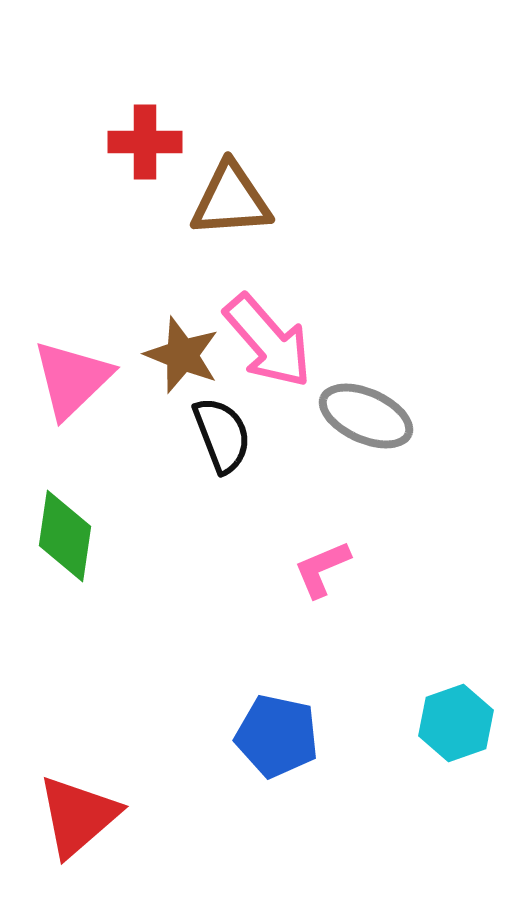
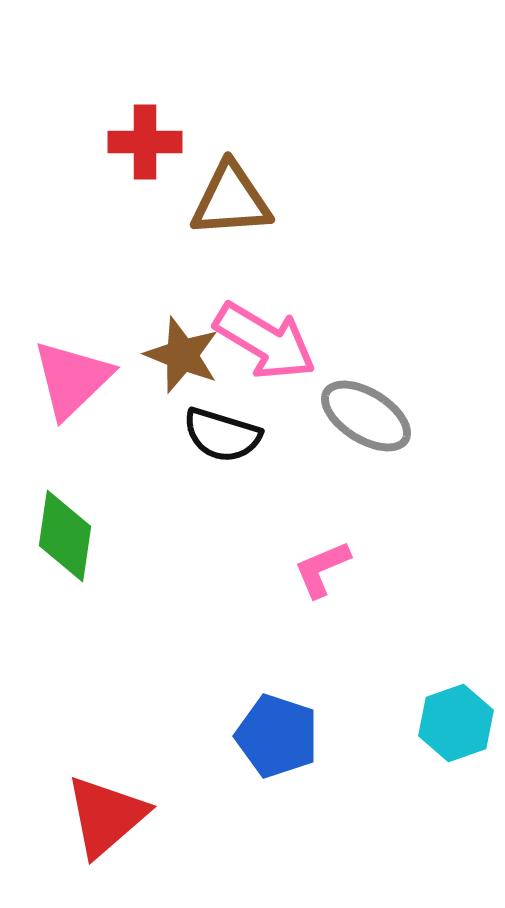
pink arrow: moved 3 px left; rotated 18 degrees counterclockwise
gray ellipse: rotated 8 degrees clockwise
black semicircle: rotated 128 degrees clockwise
blue pentagon: rotated 6 degrees clockwise
red triangle: moved 28 px right
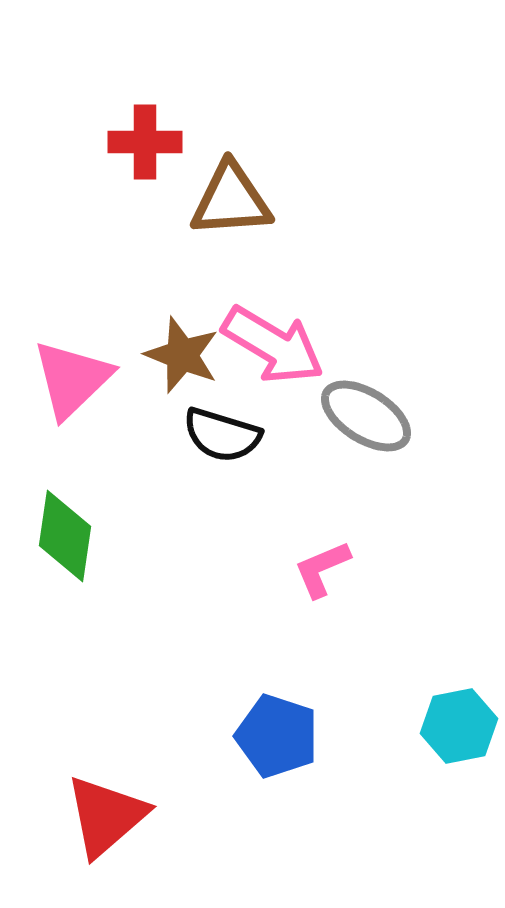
pink arrow: moved 8 px right, 4 px down
cyan hexagon: moved 3 px right, 3 px down; rotated 8 degrees clockwise
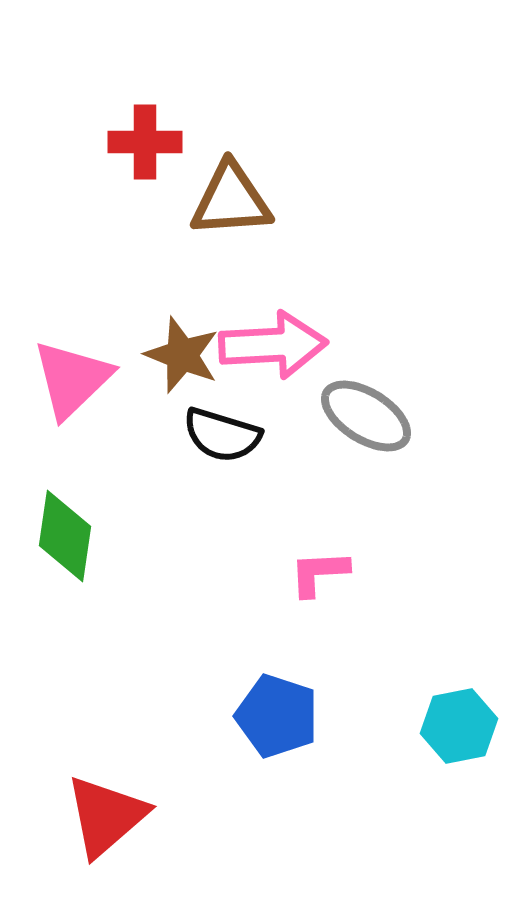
pink arrow: rotated 34 degrees counterclockwise
pink L-shape: moved 3 px left, 4 px down; rotated 20 degrees clockwise
blue pentagon: moved 20 px up
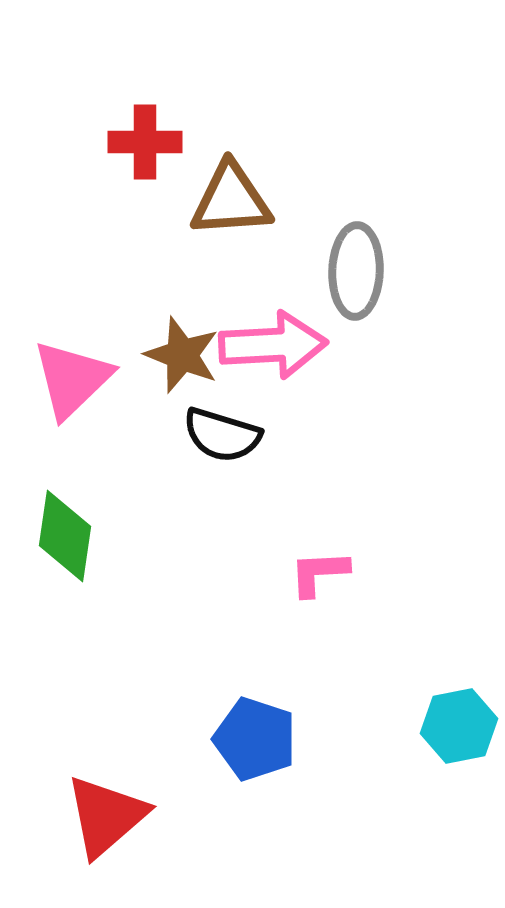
gray ellipse: moved 10 px left, 145 px up; rotated 60 degrees clockwise
blue pentagon: moved 22 px left, 23 px down
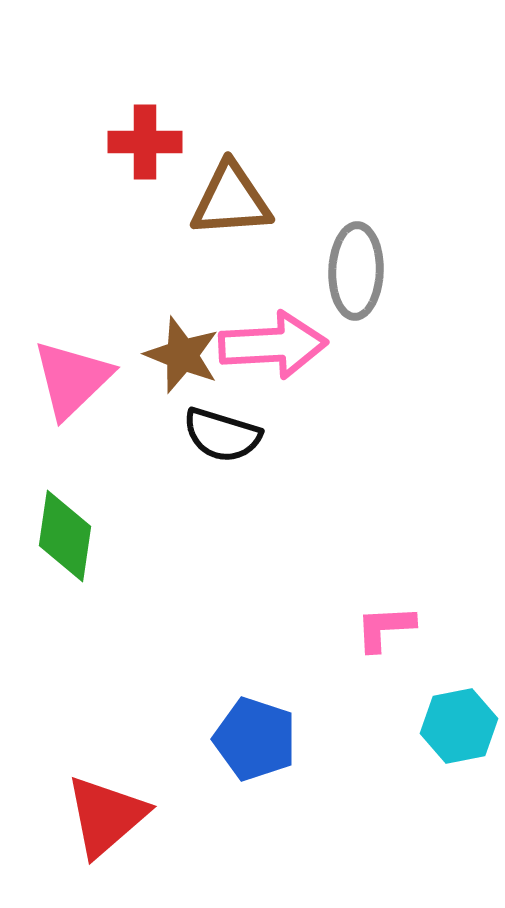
pink L-shape: moved 66 px right, 55 px down
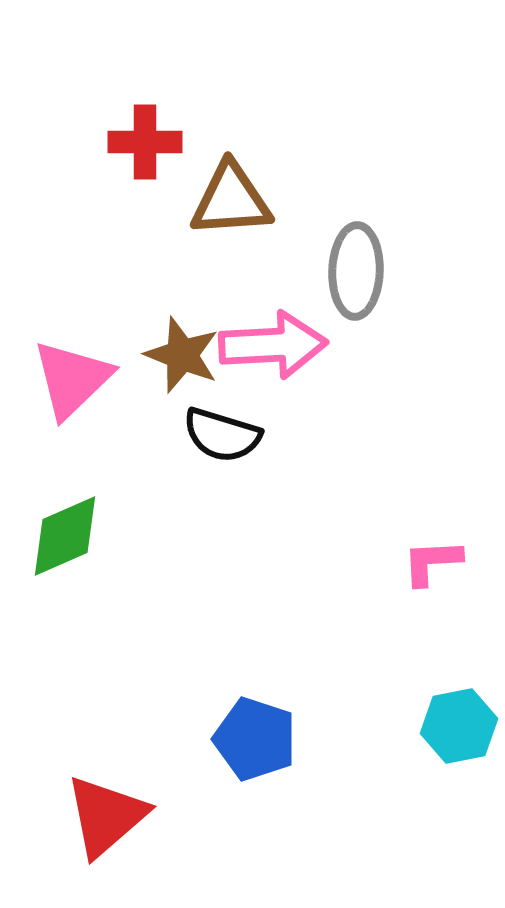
green diamond: rotated 58 degrees clockwise
pink L-shape: moved 47 px right, 66 px up
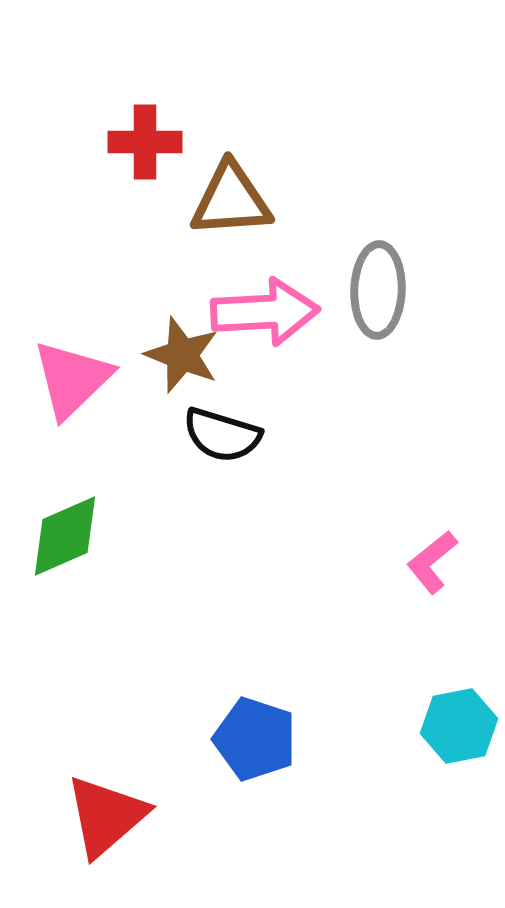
gray ellipse: moved 22 px right, 19 px down
pink arrow: moved 8 px left, 33 px up
pink L-shape: rotated 36 degrees counterclockwise
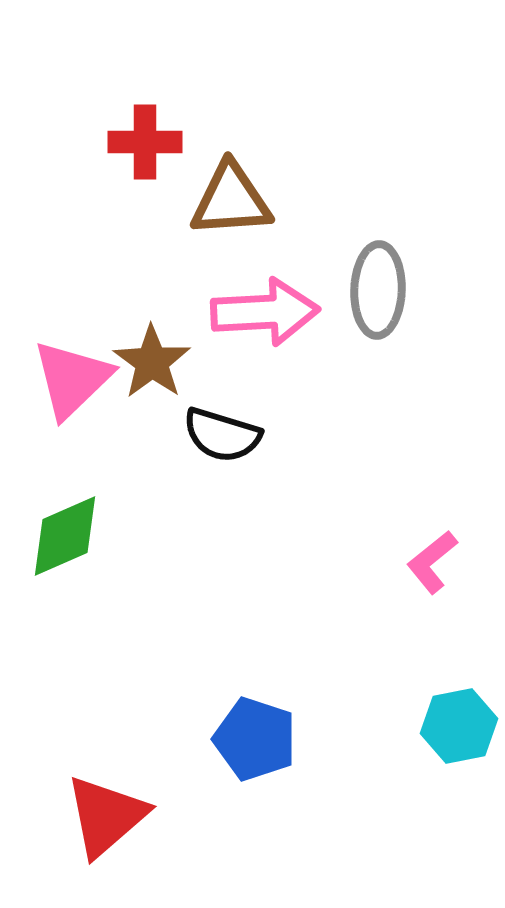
brown star: moved 30 px left, 7 px down; rotated 14 degrees clockwise
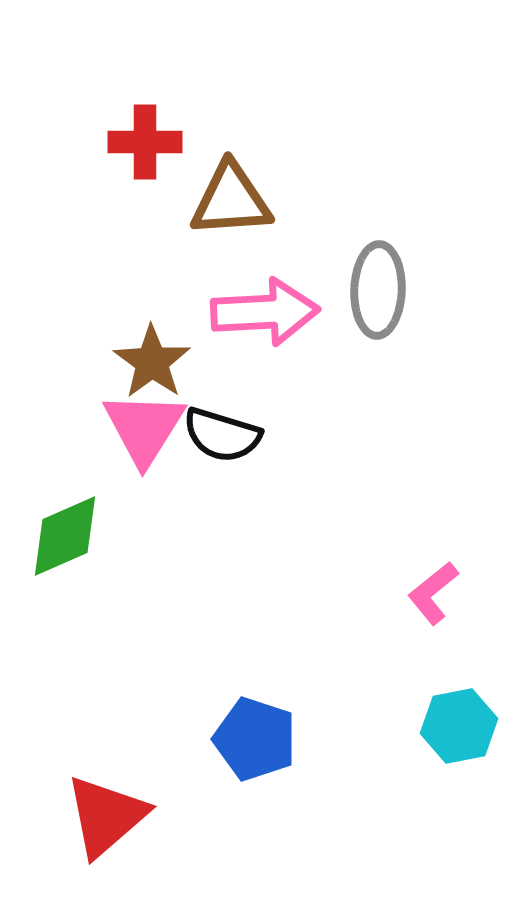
pink triangle: moved 72 px right, 49 px down; rotated 14 degrees counterclockwise
pink L-shape: moved 1 px right, 31 px down
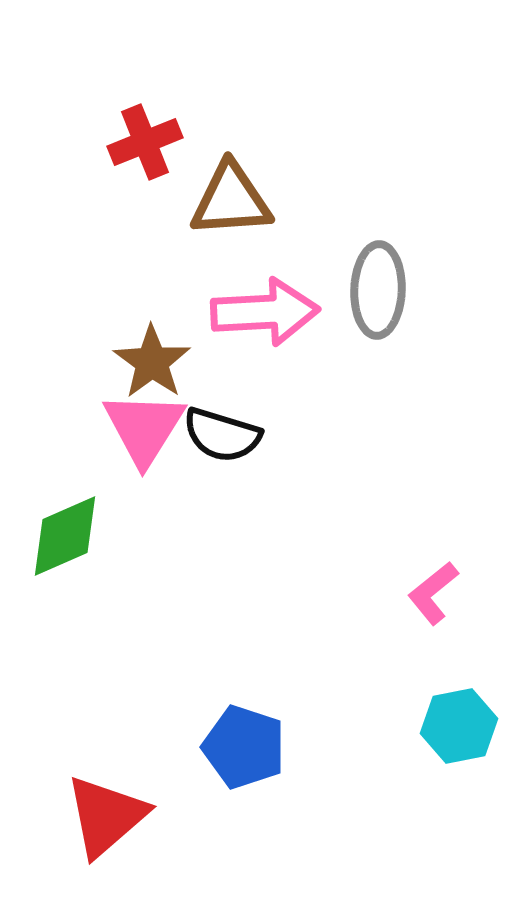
red cross: rotated 22 degrees counterclockwise
blue pentagon: moved 11 px left, 8 px down
